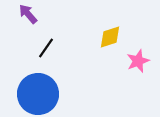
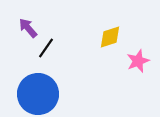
purple arrow: moved 14 px down
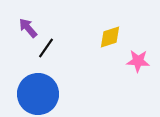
pink star: rotated 25 degrees clockwise
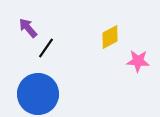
yellow diamond: rotated 10 degrees counterclockwise
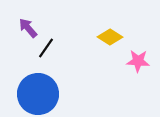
yellow diamond: rotated 60 degrees clockwise
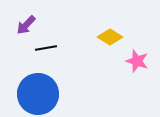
purple arrow: moved 2 px left, 3 px up; rotated 95 degrees counterclockwise
black line: rotated 45 degrees clockwise
pink star: moved 1 px left; rotated 15 degrees clockwise
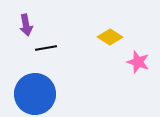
purple arrow: rotated 55 degrees counterclockwise
pink star: moved 1 px right, 1 px down
blue circle: moved 3 px left
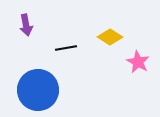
black line: moved 20 px right
pink star: rotated 10 degrees clockwise
blue circle: moved 3 px right, 4 px up
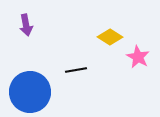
black line: moved 10 px right, 22 px down
pink star: moved 5 px up
blue circle: moved 8 px left, 2 px down
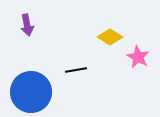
purple arrow: moved 1 px right
blue circle: moved 1 px right
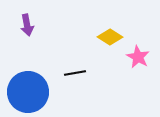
black line: moved 1 px left, 3 px down
blue circle: moved 3 px left
